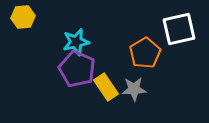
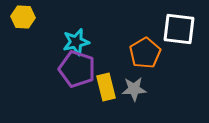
yellow hexagon: rotated 10 degrees clockwise
white square: rotated 20 degrees clockwise
purple pentagon: rotated 6 degrees counterclockwise
yellow rectangle: rotated 20 degrees clockwise
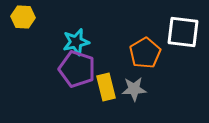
white square: moved 4 px right, 3 px down
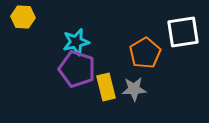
white square: rotated 16 degrees counterclockwise
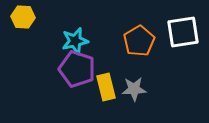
cyan star: moved 1 px left, 1 px up
orange pentagon: moved 6 px left, 12 px up
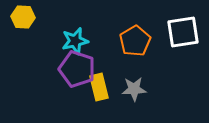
orange pentagon: moved 4 px left
yellow rectangle: moved 7 px left
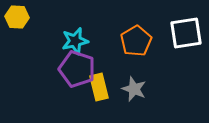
yellow hexagon: moved 6 px left
white square: moved 3 px right, 1 px down
orange pentagon: moved 1 px right
gray star: rotated 25 degrees clockwise
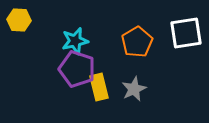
yellow hexagon: moved 2 px right, 3 px down
orange pentagon: moved 1 px right, 1 px down
gray star: rotated 25 degrees clockwise
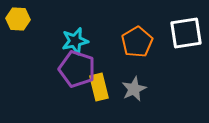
yellow hexagon: moved 1 px left, 1 px up
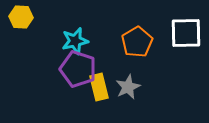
yellow hexagon: moved 3 px right, 2 px up
white square: rotated 8 degrees clockwise
purple pentagon: moved 1 px right
gray star: moved 6 px left, 2 px up
